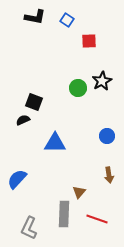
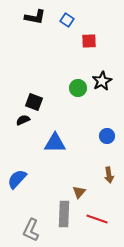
gray L-shape: moved 2 px right, 2 px down
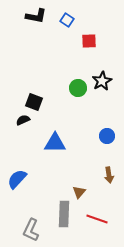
black L-shape: moved 1 px right, 1 px up
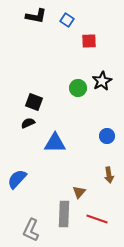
black semicircle: moved 5 px right, 3 px down
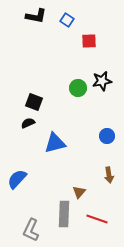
black star: rotated 18 degrees clockwise
blue triangle: rotated 15 degrees counterclockwise
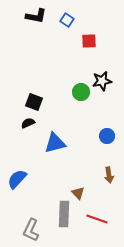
green circle: moved 3 px right, 4 px down
brown triangle: moved 1 px left, 1 px down; rotated 24 degrees counterclockwise
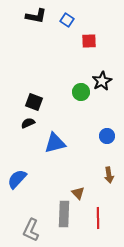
black star: rotated 18 degrees counterclockwise
red line: moved 1 px right, 1 px up; rotated 70 degrees clockwise
